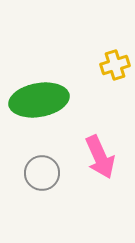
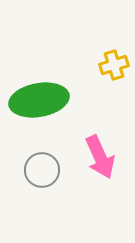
yellow cross: moved 1 px left
gray circle: moved 3 px up
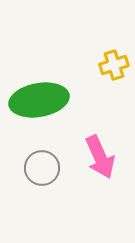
gray circle: moved 2 px up
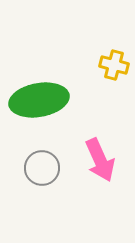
yellow cross: rotated 32 degrees clockwise
pink arrow: moved 3 px down
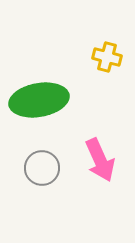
yellow cross: moved 7 px left, 8 px up
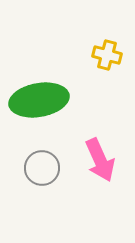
yellow cross: moved 2 px up
